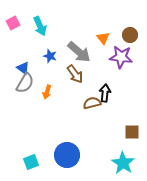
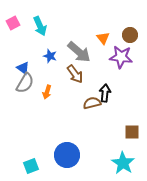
cyan square: moved 4 px down
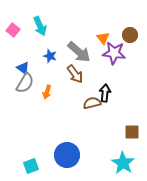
pink square: moved 7 px down; rotated 24 degrees counterclockwise
purple star: moved 7 px left, 4 px up
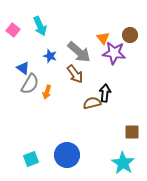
gray semicircle: moved 5 px right, 1 px down
cyan square: moved 7 px up
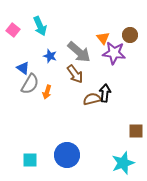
brown semicircle: moved 4 px up
brown square: moved 4 px right, 1 px up
cyan square: moved 1 px left, 1 px down; rotated 21 degrees clockwise
cyan star: rotated 20 degrees clockwise
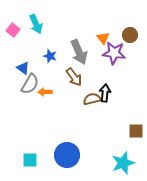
cyan arrow: moved 4 px left, 2 px up
gray arrow: rotated 25 degrees clockwise
brown arrow: moved 1 px left, 3 px down
orange arrow: moved 2 px left; rotated 72 degrees clockwise
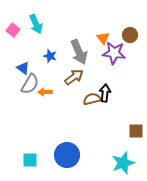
brown arrow: rotated 90 degrees counterclockwise
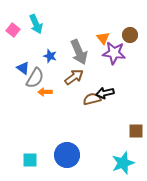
gray semicircle: moved 5 px right, 6 px up
black arrow: rotated 108 degrees counterclockwise
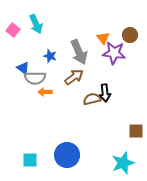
gray semicircle: rotated 60 degrees clockwise
black arrow: rotated 84 degrees counterclockwise
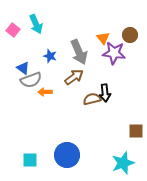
gray semicircle: moved 4 px left, 2 px down; rotated 20 degrees counterclockwise
